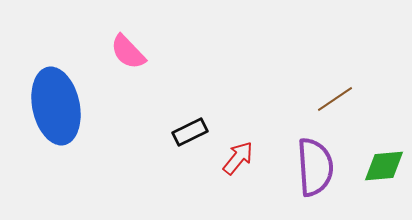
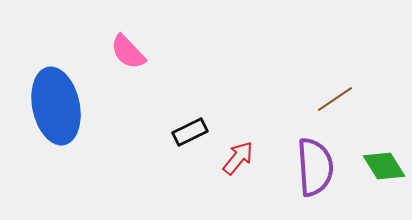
green diamond: rotated 63 degrees clockwise
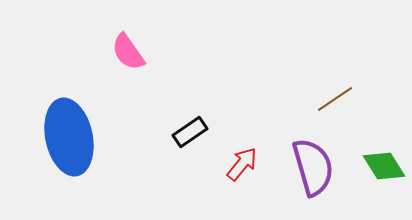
pink semicircle: rotated 9 degrees clockwise
blue ellipse: moved 13 px right, 31 px down
black rectangle: rotated 8 degrees counterclockwise
red arrow: moved 4 px right, 6 px down
purple semicircle: moved 2 px left; rotated 12 degrees counterclockwise
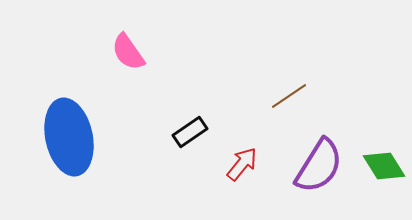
brown line: moved 46 px left, 3 px up
purple semicircle: moved 6 px right, 1 px up; rotated 48 degrees clockwise
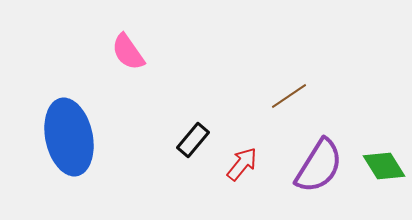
black rectangle: moved 3 px right, 8 px down; rotated 16 degrees counterclockwise
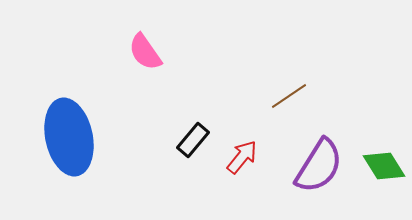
pink semicircle: moved 17 px right
red arrow: moved 7 px up
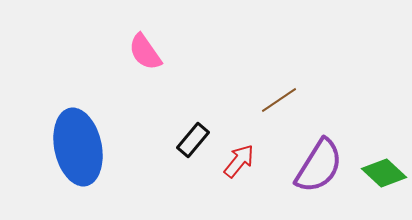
brown line: moved 10 px left, 4 px down
blue ellipse: moved 9 px right, 10 px down
red arrow: moved 3 px left, 4 px down
green diamond: moved 7 px down; rotated 15 degrees counterclockwise
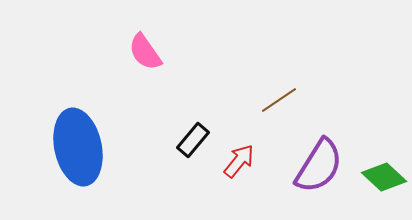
green diamond: moved 4 px down
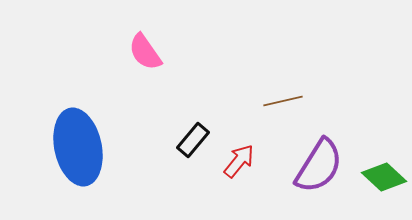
brown line: moved 4 px right, 1 px down; rotated 21 degrees clockwise
